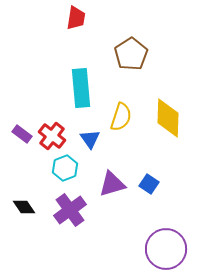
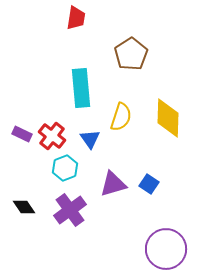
purple rectangle: rotated 12 degrees counterclockwise
purple triangle: moved 1 px right
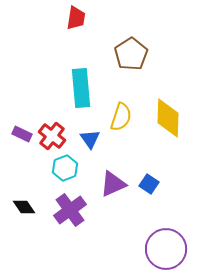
purple triangle: rotated 8 degrees counterclockwise
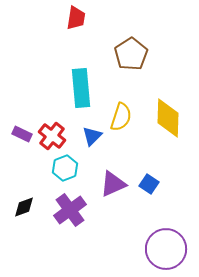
blue triangle: moved 2 px right, 3 px up; rotated 20 degrees clockwise
black diamond: rotated 75 degrees counterclockwise
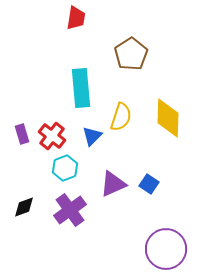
purple rectangle: rotated 48 degrees clockwise
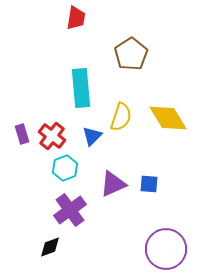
yellow diamond: rotated 33 degrees counterclockwise
blue square: rotated 30 degrees counterclockwise
black diamond: moved 26 px right, 40 px down
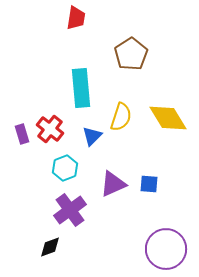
red cross: moved 2 px left, 7 px up
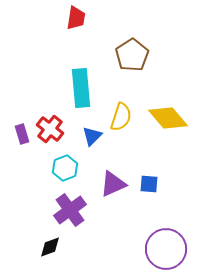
brown pentagon: moved 1 px right, 1 px down
yellow diamond: rotated 9 degrees counterclockwise
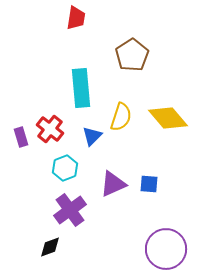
purple rectangle: moved 1 px left, 3 px down
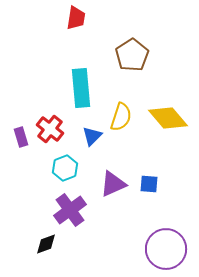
black diamond: moved 4 px left, 3 px up
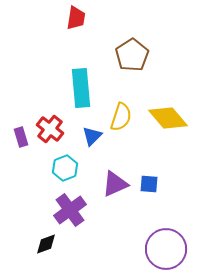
purple triangle: moved 2 px right
